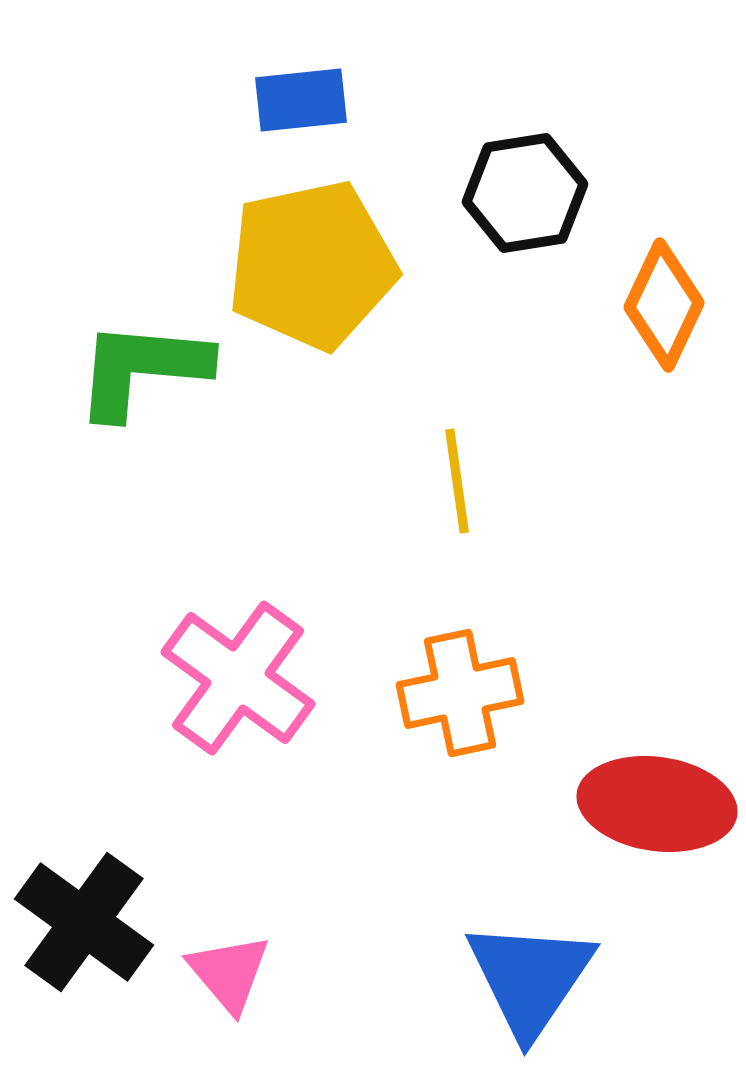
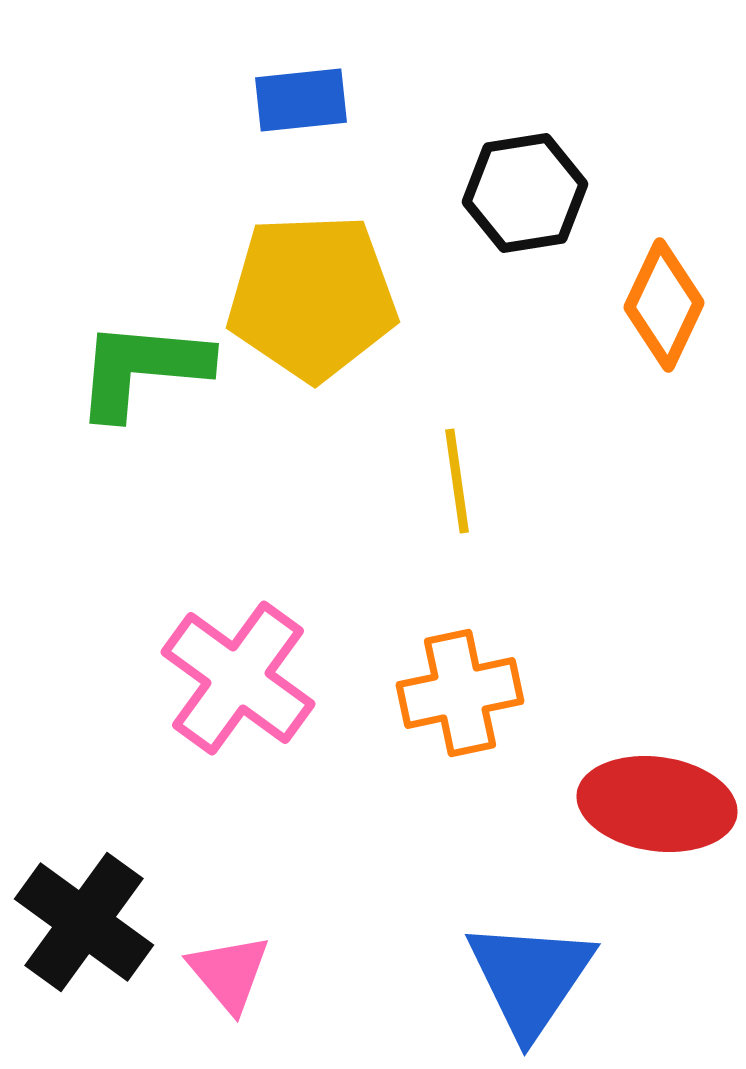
yellow pentagon: moved 32 px down; rotated 10 degrees clockwise
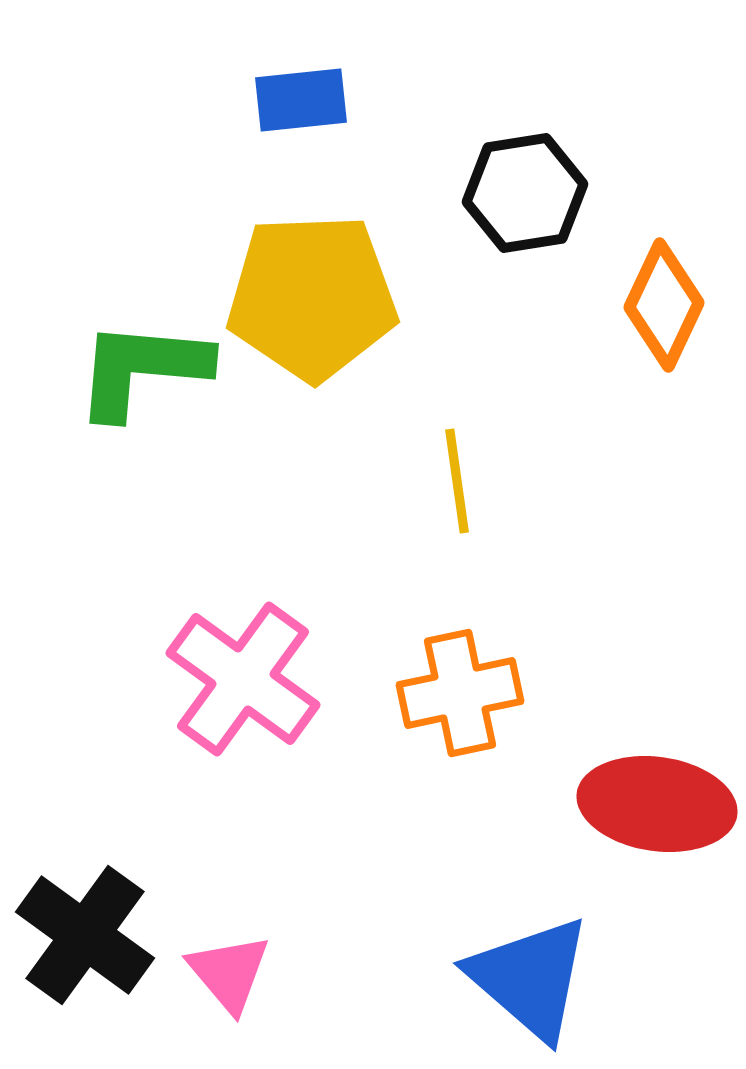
pink cross: moved 5 px right, 1 px down
black cross: moved 1 px right, 13 px down
blue triangle: rotated 23 degrees counterclockwise
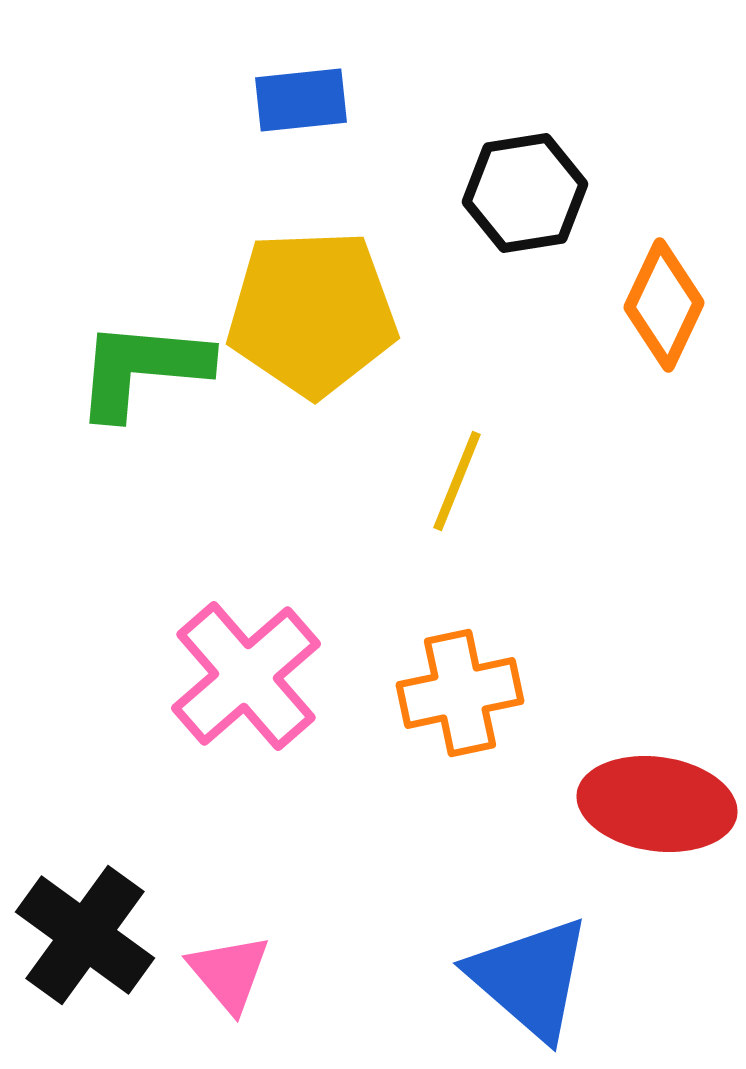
yellow pentagon: moved 16 px down
yellow line: rotated 30 degrees clockwise
pink cross: moved 3 px right, 3 px up; rotated 13 degrees clockwise
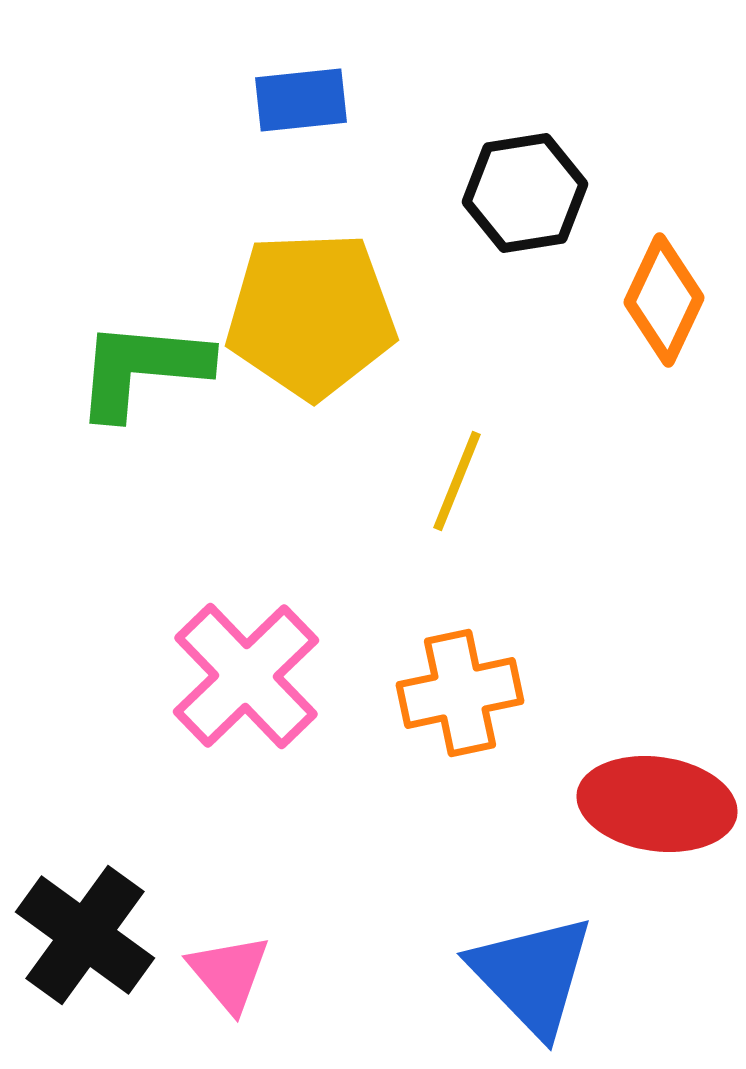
orange diamond: moved 5 px up
yellow pentagon: moved 1 px left, 2 px down
pink cross: rotated 3 degrees counterclockwise
blue triangle: moved 2 px right, 3 px up; rotated 5 degrees clockwise
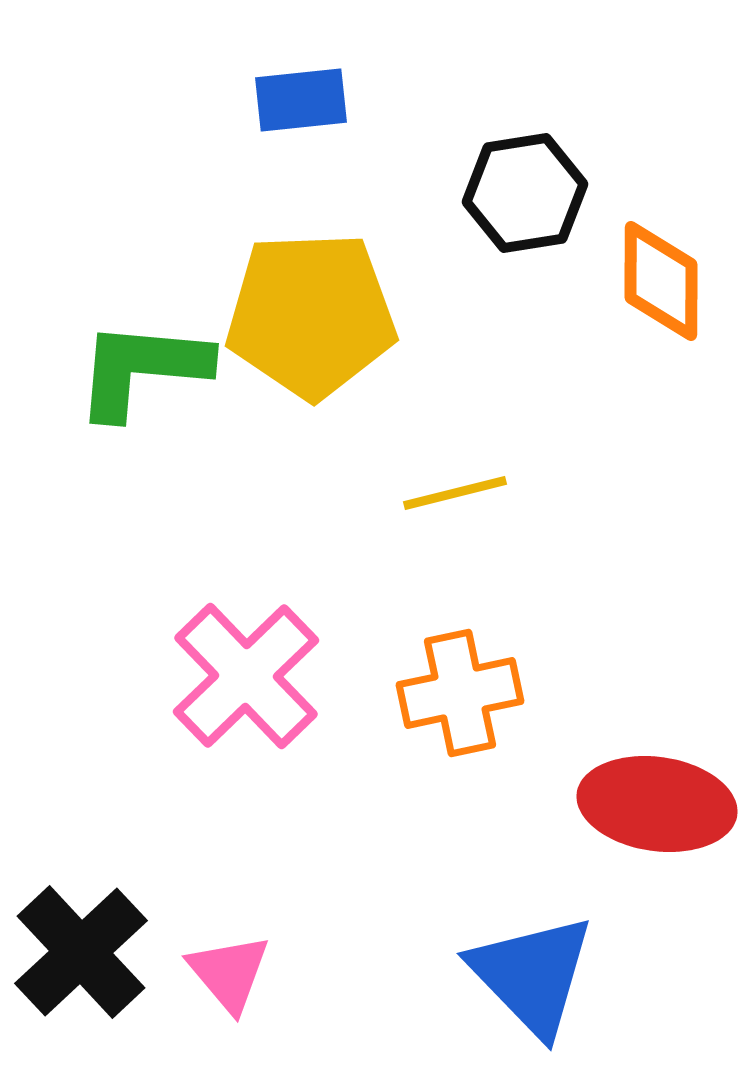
orange diamond: moved 3 px left, 19 px up; rotated 25 degrees counterclockwise
yellow line: moved 2 px left, 12 px down; rotated 54 degrees clockwise
black cross: moved 4 px left, 17 px down; rotated 11 degrees clockwise
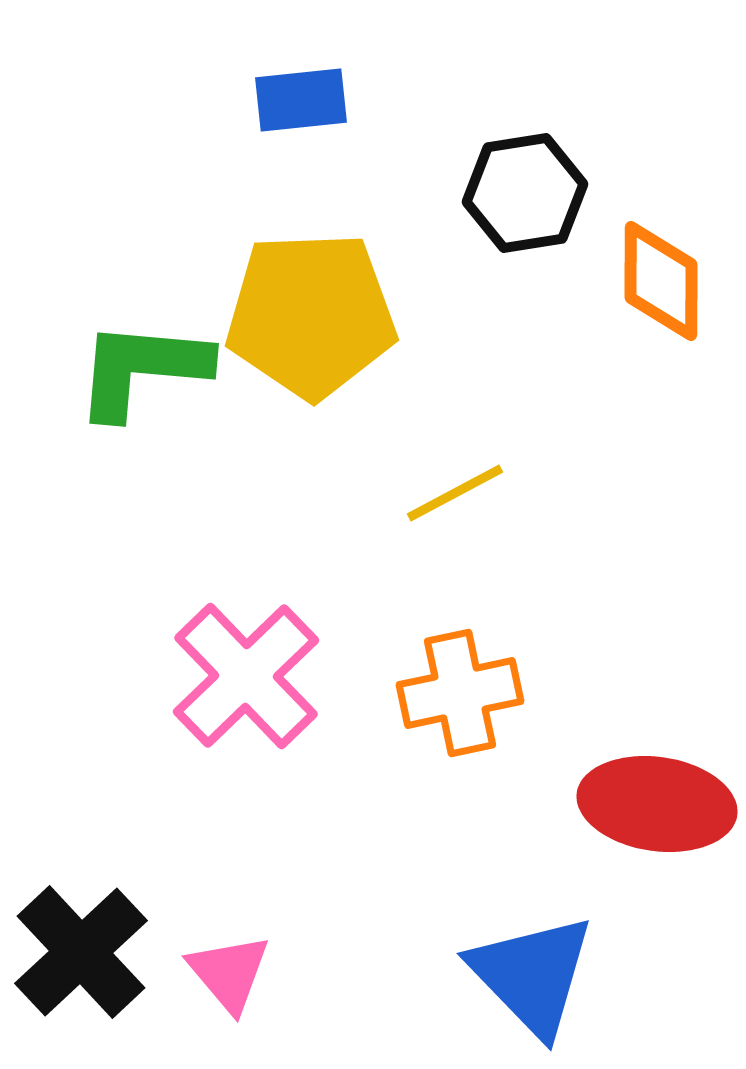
yellow line: rotated 14 degrees counterclockwise
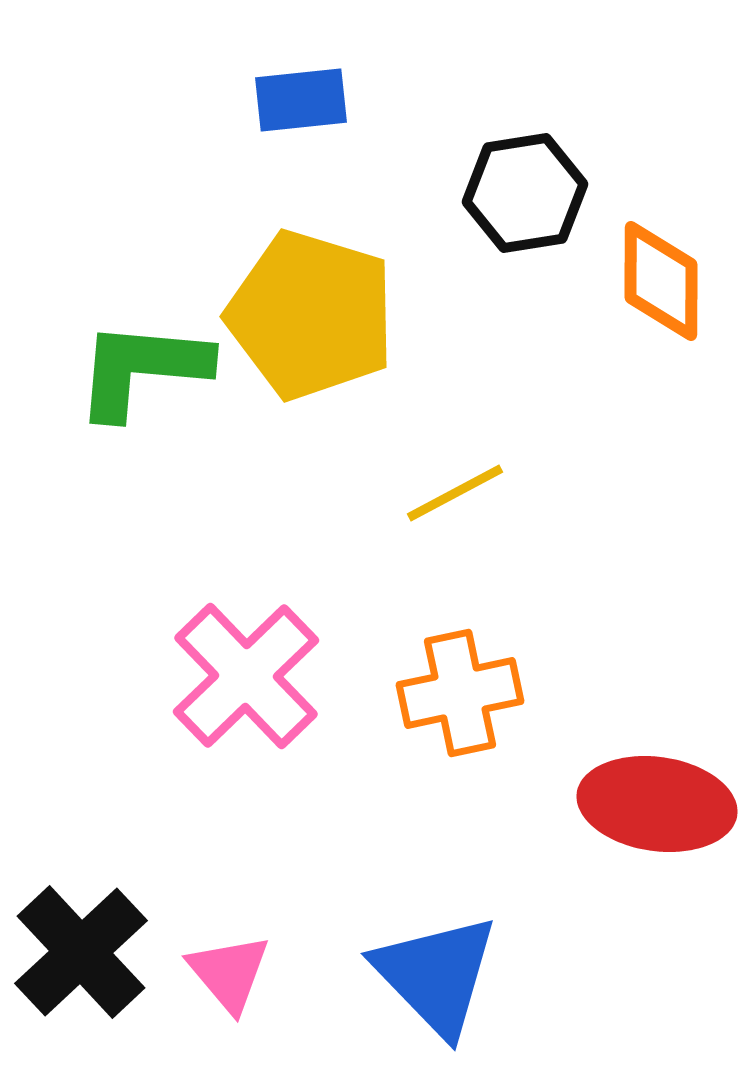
yellow pentagon: rotated 19 degrees clockwise
blue triangle: moved 96 px left
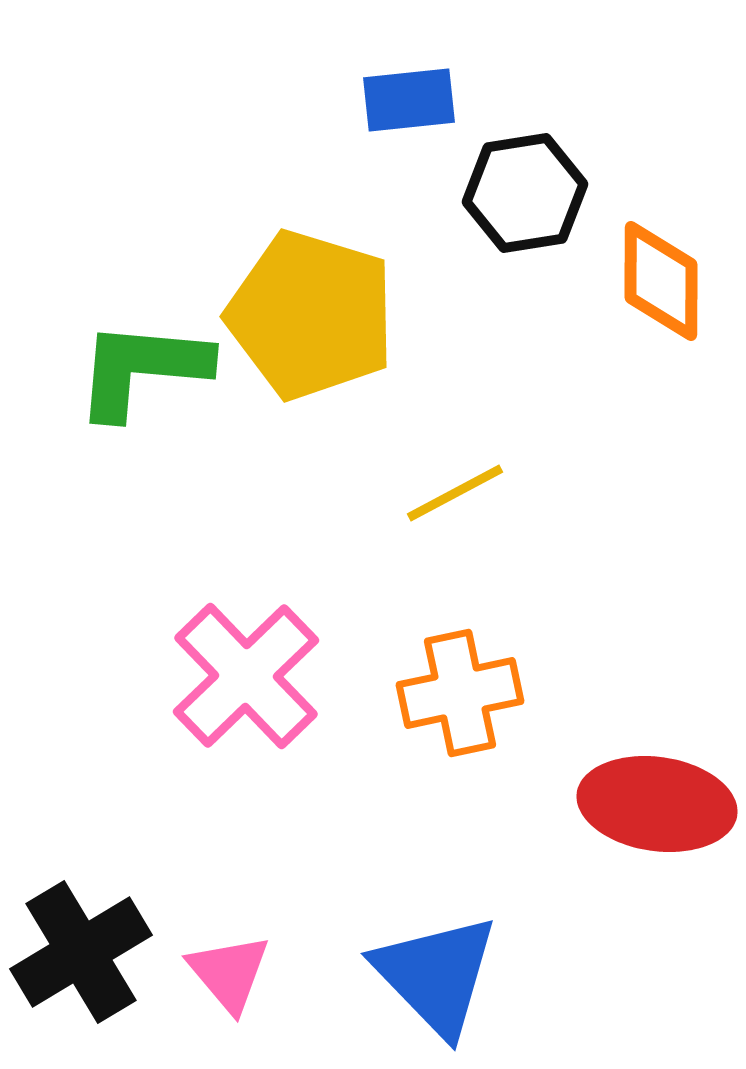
blue rectangle: moved 108 px right
black cross: rotated 12 degrees clockwise
